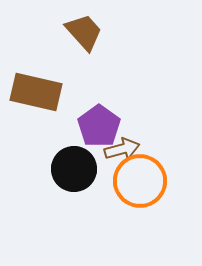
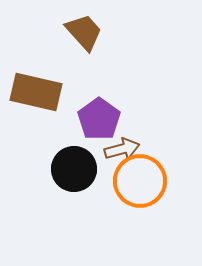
purple pentagon: moved 7 px up
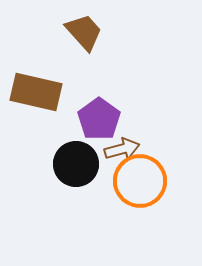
black circle: moved 2 px right, 5 px up
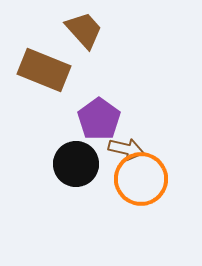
brown trapezoid: moved 2 px up
brown rectangle: moved 8 px right, 22 px up; rotated 9 degrees clockwise
brown arrow: moved 4 px right; rotated 28 degrees clockwise
orange circle: moved 1 px right, 2 px up
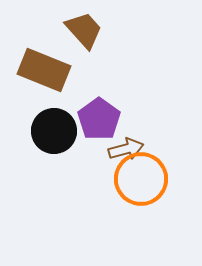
brown arrow: rotated 28 degrees counterclockwise
black circle: moved 22 px left, 33 px up
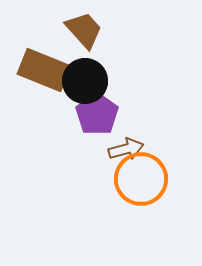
purple pentagon: moved 2 px left, 5 px up
black circle: moved 31 px right, 50 px up
